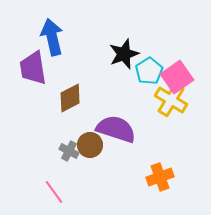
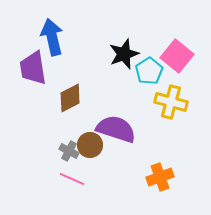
pink square: moved 21 px up; rotated 16 degrees counterclockwise
yellow cross: moved 2 px down; rotated 16 degrees counterclockwise
pink line: moved 18 px right, 13 px up; rotated 30 degrees counterclockwise
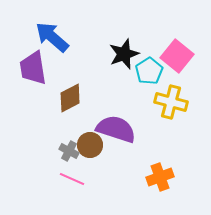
blue arrow: rotated 36 degrees counterclockwise
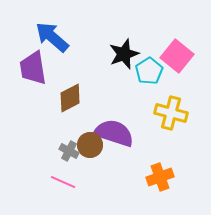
yellow cross: moved 11 px down
purple semicircle: moved 2 px left, 4 px down
pink line: moved 9 px left, 3 px down
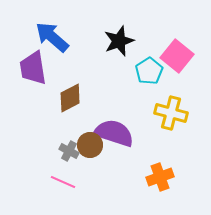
black star: moved 5 px left, 13 px up
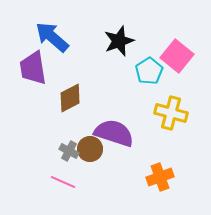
brown circle: moved 4 px down
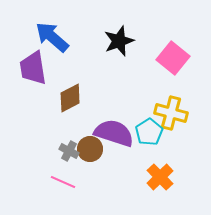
pink square: moved 4 px left, 2 px down
cyan pentagon: moved 61 px down
orange cross: rotated 24 degrees counterclockwise
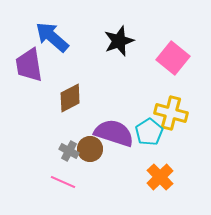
purple trapezoid: moved 4 px left, 3 px up
